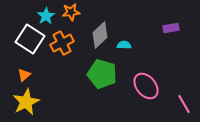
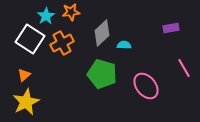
gray diamond: moved 2 px right, 2 px up
pink line: moved 36 px up
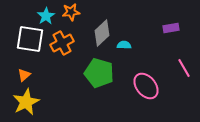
white square: rotated 24 degrees counterclockwise
green pentagon: moved 3 px left, 1 px up
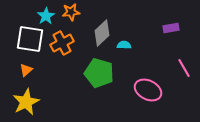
orange triangle: moved 2 px right, 5 px up
pink ellipse: moved 2 px right, 4 px down; rotated 24 degrees counterclockwise
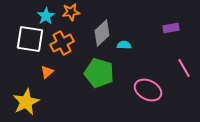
orange triangle: moved 21 px right, 2 px down
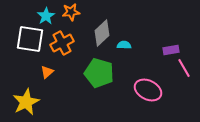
purple rectangle: moved 22 px down
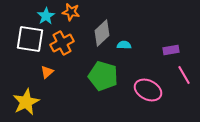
orange star: rotated 18 degrees clockwise
pink line: moved 7 px down
green pentagon: moved 4 px right, 3 px down
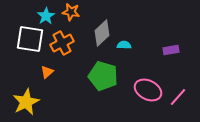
pink line: moved 6 px left, 22 px down; rotated 72 degrees clockwise
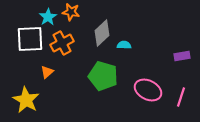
cyan star: moved 2 px right, 1 px down
white square: rotated 12 degrees counterclockwise
purple rectangle: moved 11 px right, 6 px down
pink line: moved 3 px right; rotated 24 degrees counterclockwise
yellow star: moved 2 px up; rotated 16 degrees counterclockwise
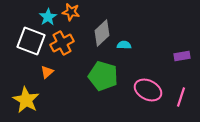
white square: moved 1 px right, 2 px down; rotated 24 degrees clockwise
